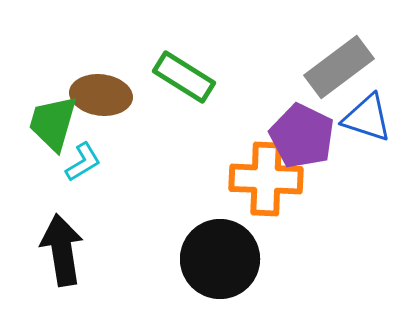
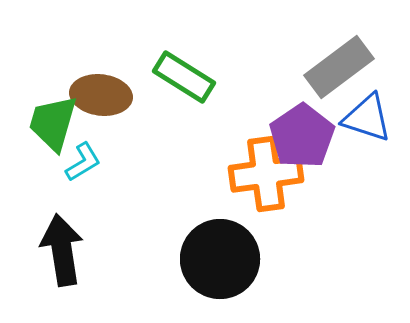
purple pentagon: rotated 12 degrees clockwise
orange cross: moved 5 px up; rotated 10 degrees counterclockwise
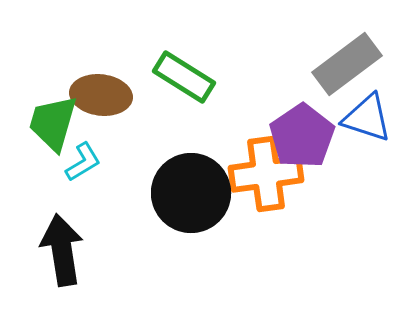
gray rectangle: moved 8 px right, 3 px up
black circle: moved 29 px left, 66 px up
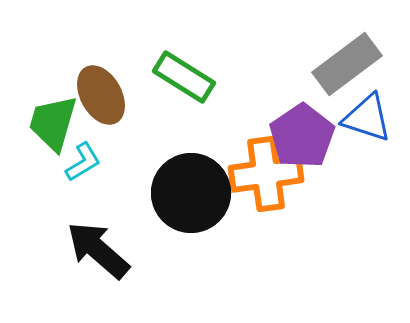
brown ellipse: rotated 54 degrees clockwise
black arrow: moved 36 px right; rotated 40 degrees counterclockwise
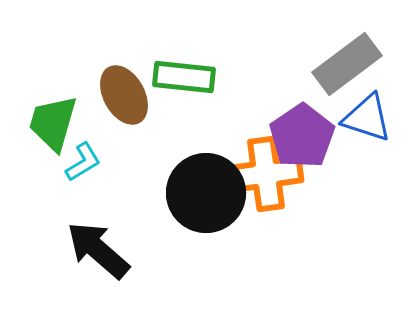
green rectangle: rotated 26 degrees counterclockwise
brown ellipse: moved 23 px right
black circle: moved 15 px right
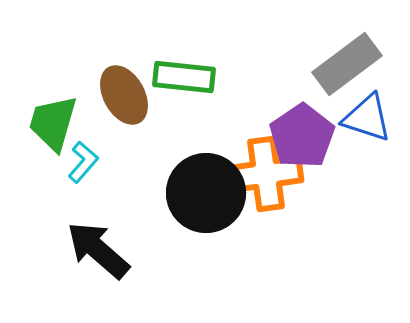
cyan L-shape: rotated 18 degrees counterclockwise
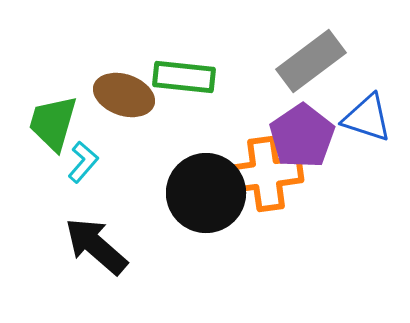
gray rectangle: moved 36 px left, 3 px up
brown ellipse: rotated 42 degrees counterclockwise
black arrow: moved 2 px left, 4 px up
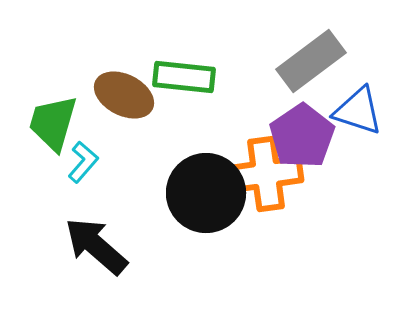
brown ellipse: rotated 8 degrees clockwise
blue triangle: moved 9 px left, 7 px up
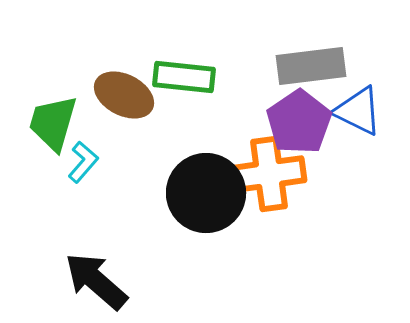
gray rectangle: moved 5 px down; rotated 30 degrees clockwise
blue triangle: rotated 8 degrees clockwise
purple pentagon: moved 3 px left, 14 px up
orange cross: moved 3 px right
black arrow: moved 35 px down
